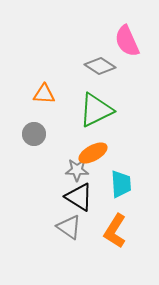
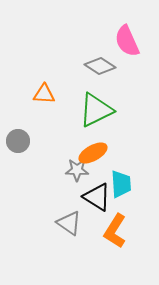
gray circle: moved 16 px left, 7 px down
black triangle: moved 18 px right
gray triangle: moved 4 px up
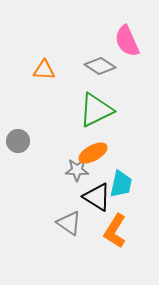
orange triangle: moved 24 px up
cyan trapezoid: rotated 16 degrees clockwise
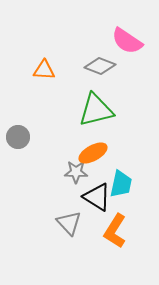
pink semicircle: rotated 32 degrees counterclockwise
gray diamond: rotated 12 degrees counterclockwise
green triangle: rotated 12 degrees clockwise
gray circle: moved 4 px up
gray star: moved 1 px left, 2 px down
gray triangle: rotated 12 degrees clockwise
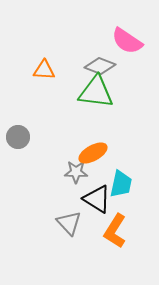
green triangle: moved 18 px up; rotated 21 degrees clockwise
black triangle: moved 2 px down
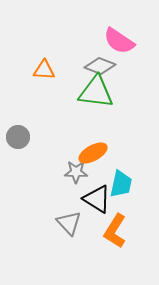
pink semicircle: moved 8 px left
